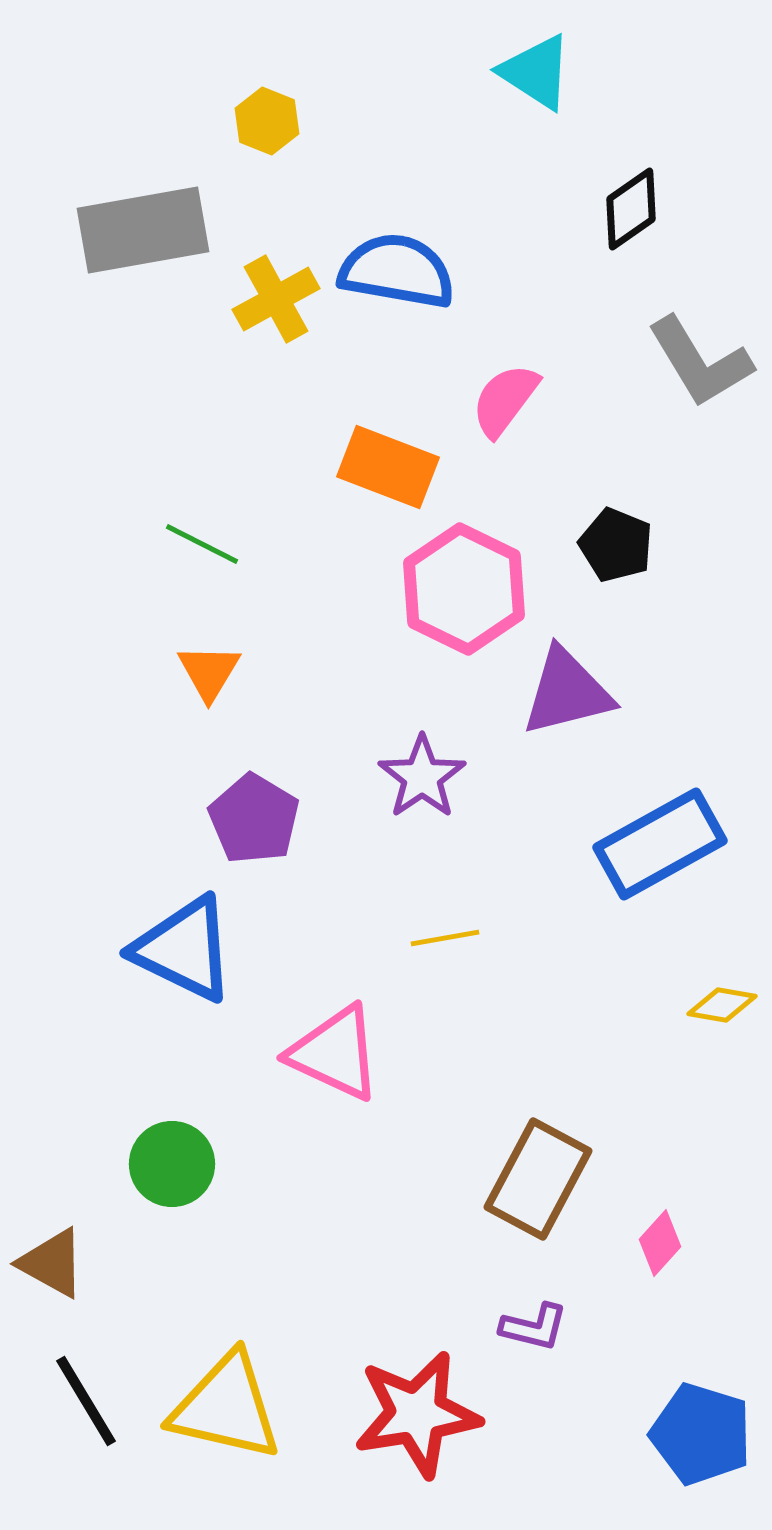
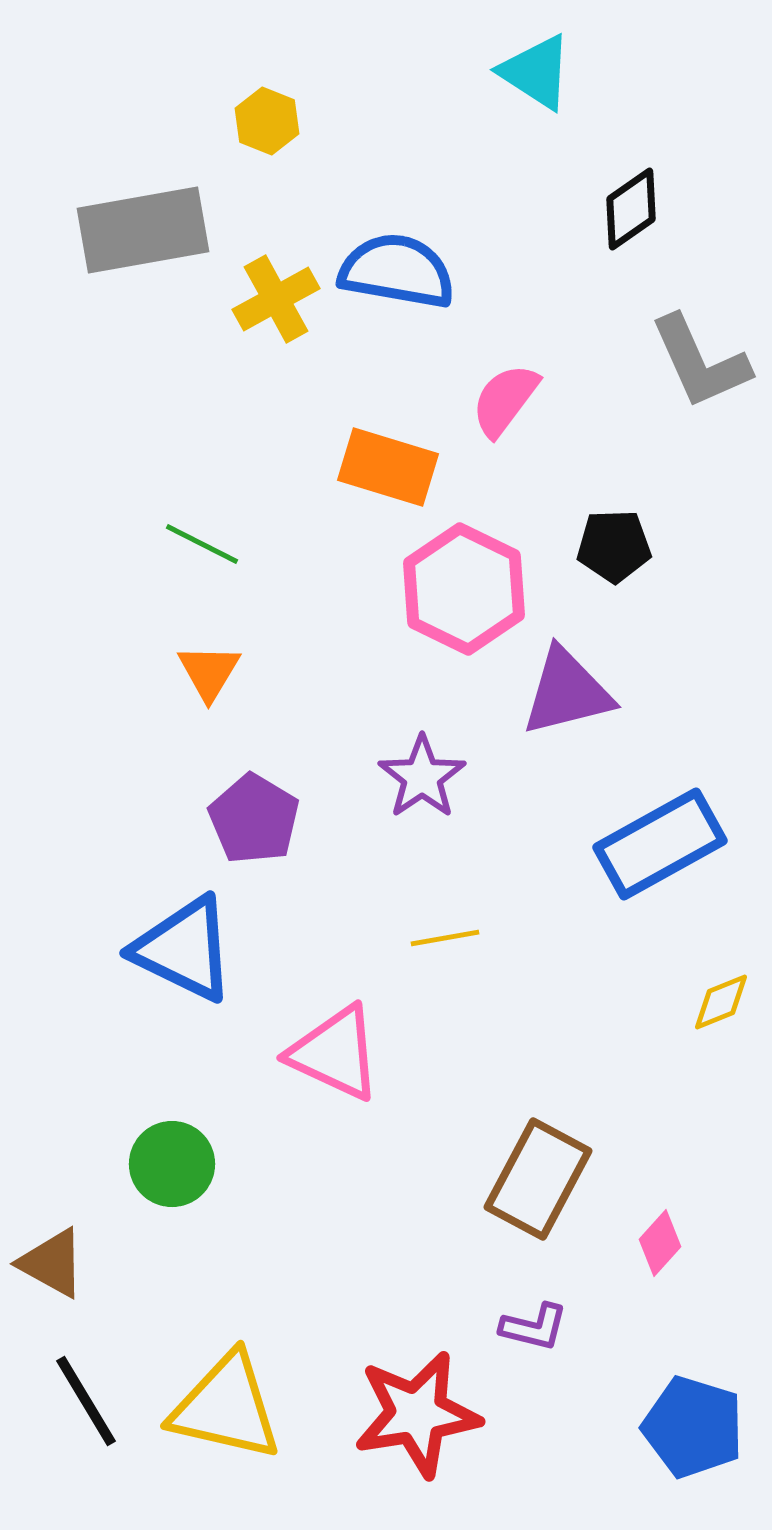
gray L-shape: rotated 7 degrees clockwise
orange rectangle: rotated 4 degrees counterclockwise
black pentagon: moved 2 px left, 1 px down; rotated 24 degrees counterclockwise
yellow diamond: moved 1 px left, 3 px up; rotated 32 degrees counterclockwise
blue pentagon: moved 8 px left, 7 px up
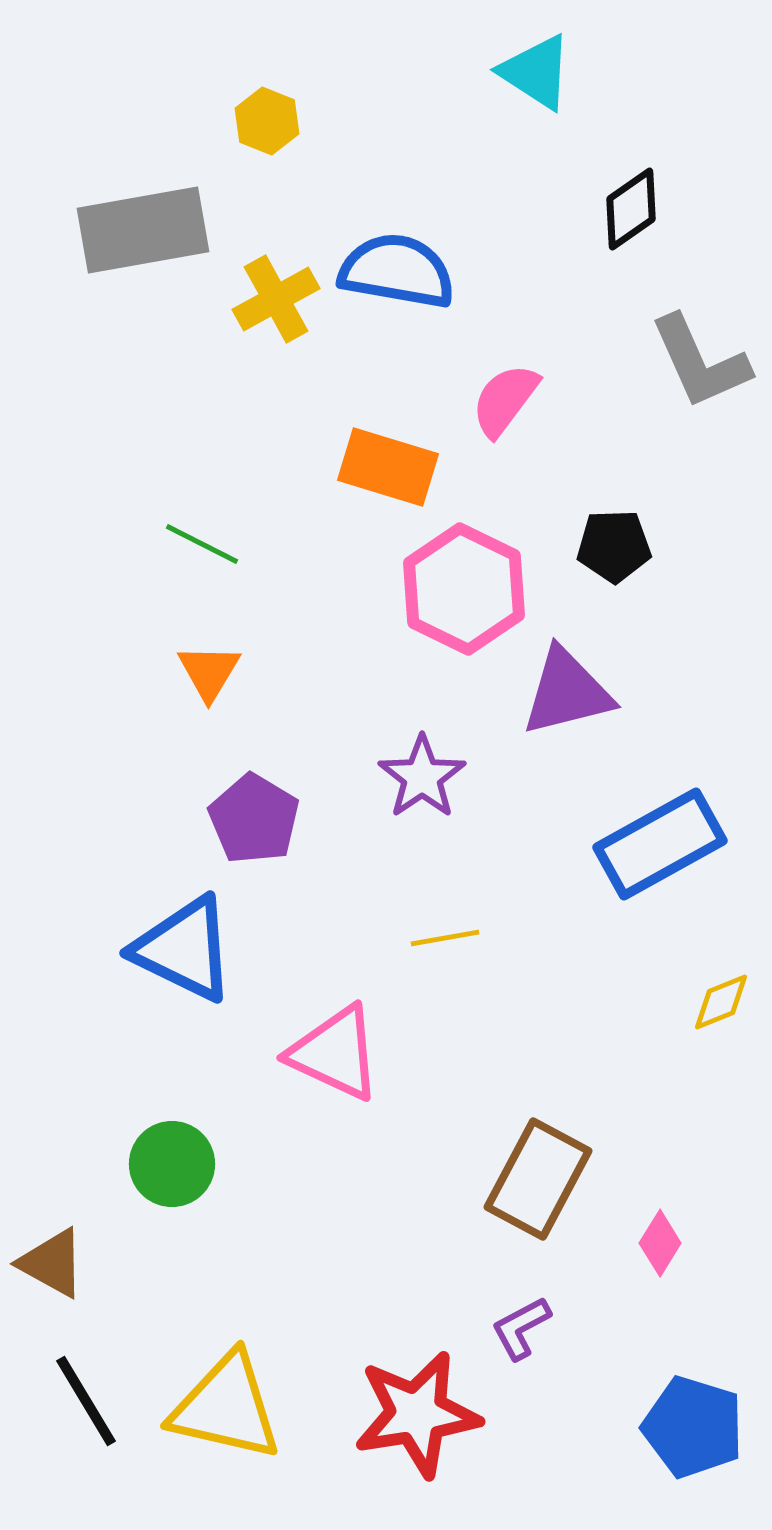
pink diamond: rotated 10 degrees counterclockwise
purple L-shape: moved 13 px left, 1 px down; rotated 138 degrees clockwise
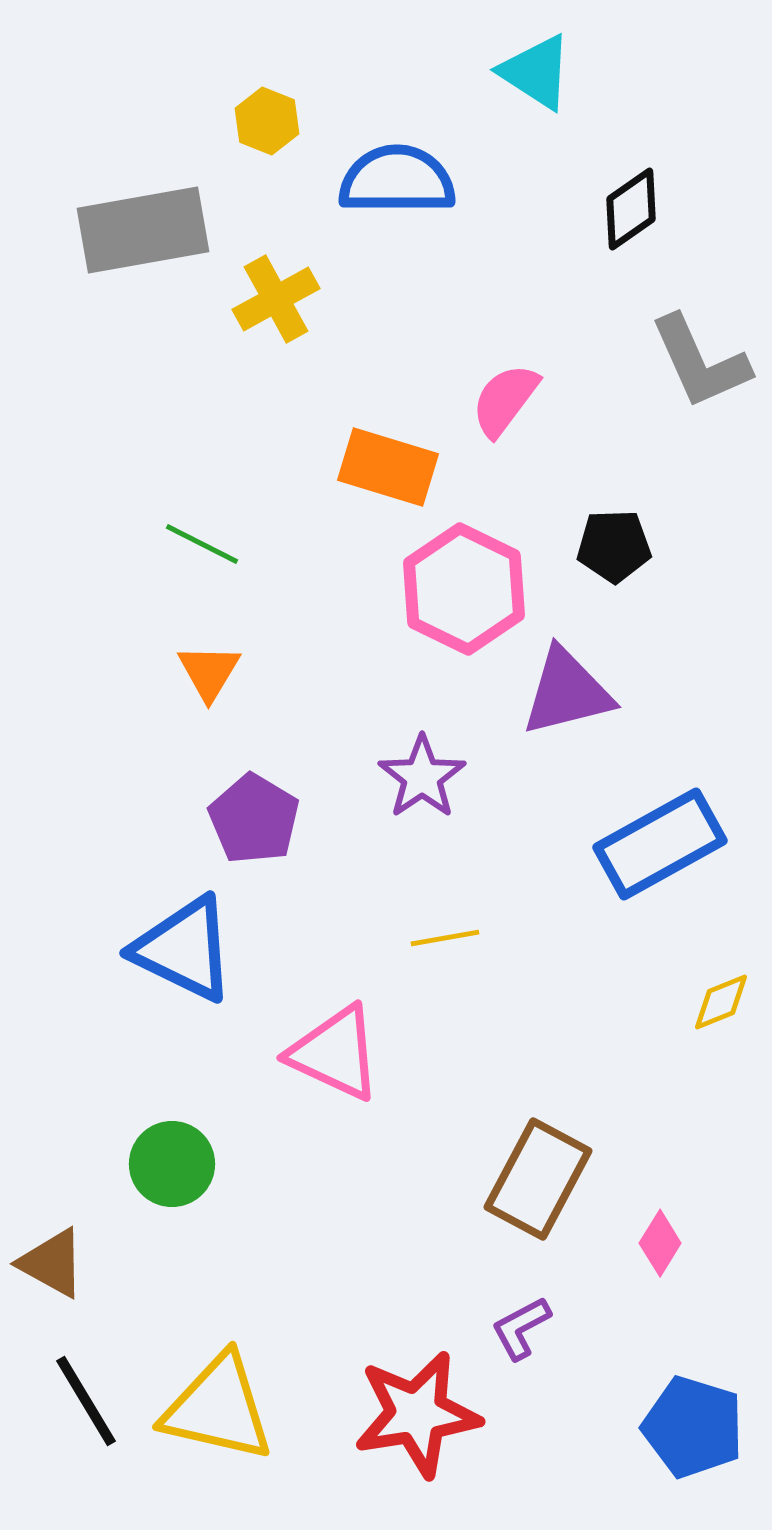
blue semicircle: moved 91 px up; rotated 10 degrees counterclockwise
yellow triangle: moved 8 px left, 1 px down
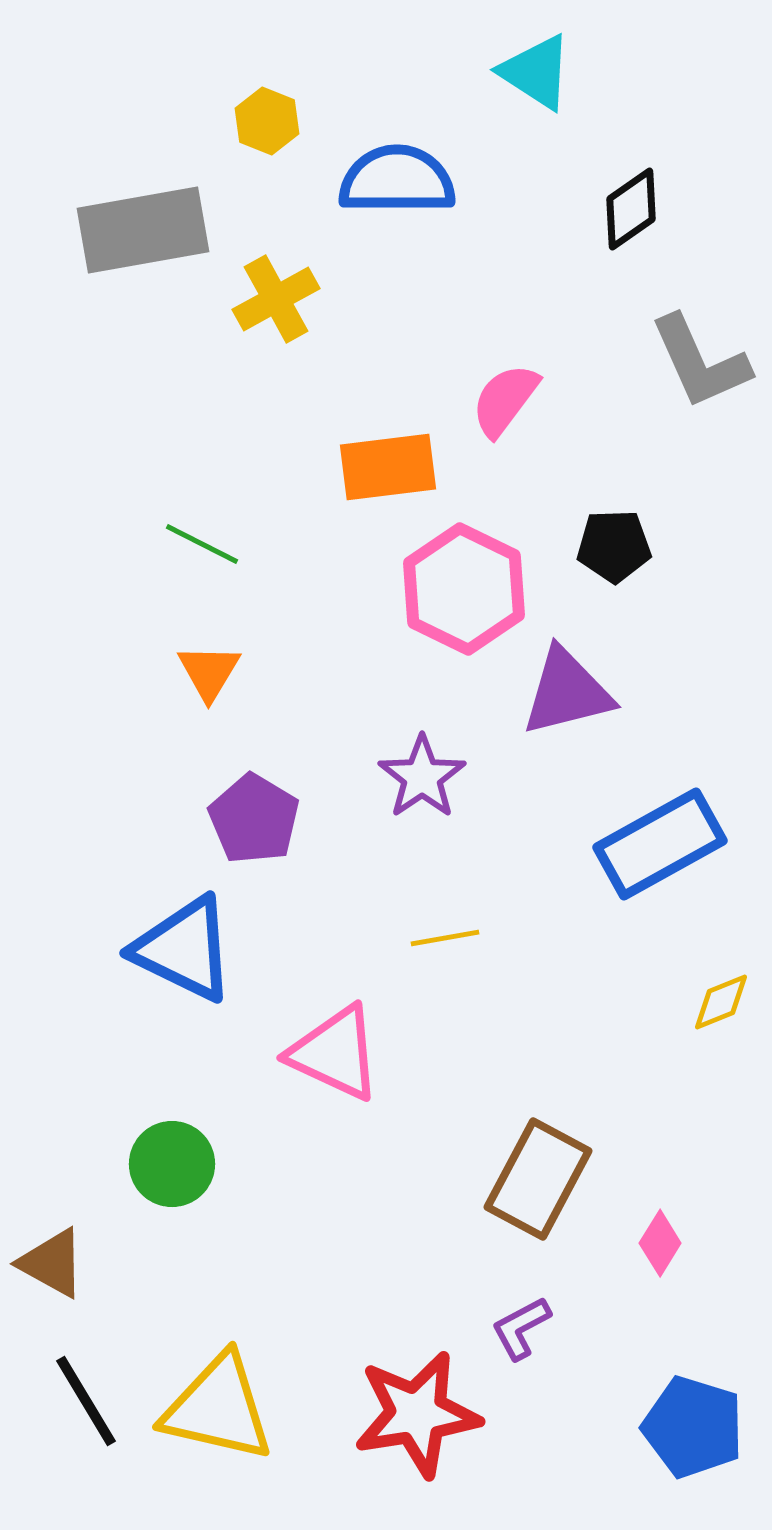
orange rectangle: rotated 24 degrees counterclockwise
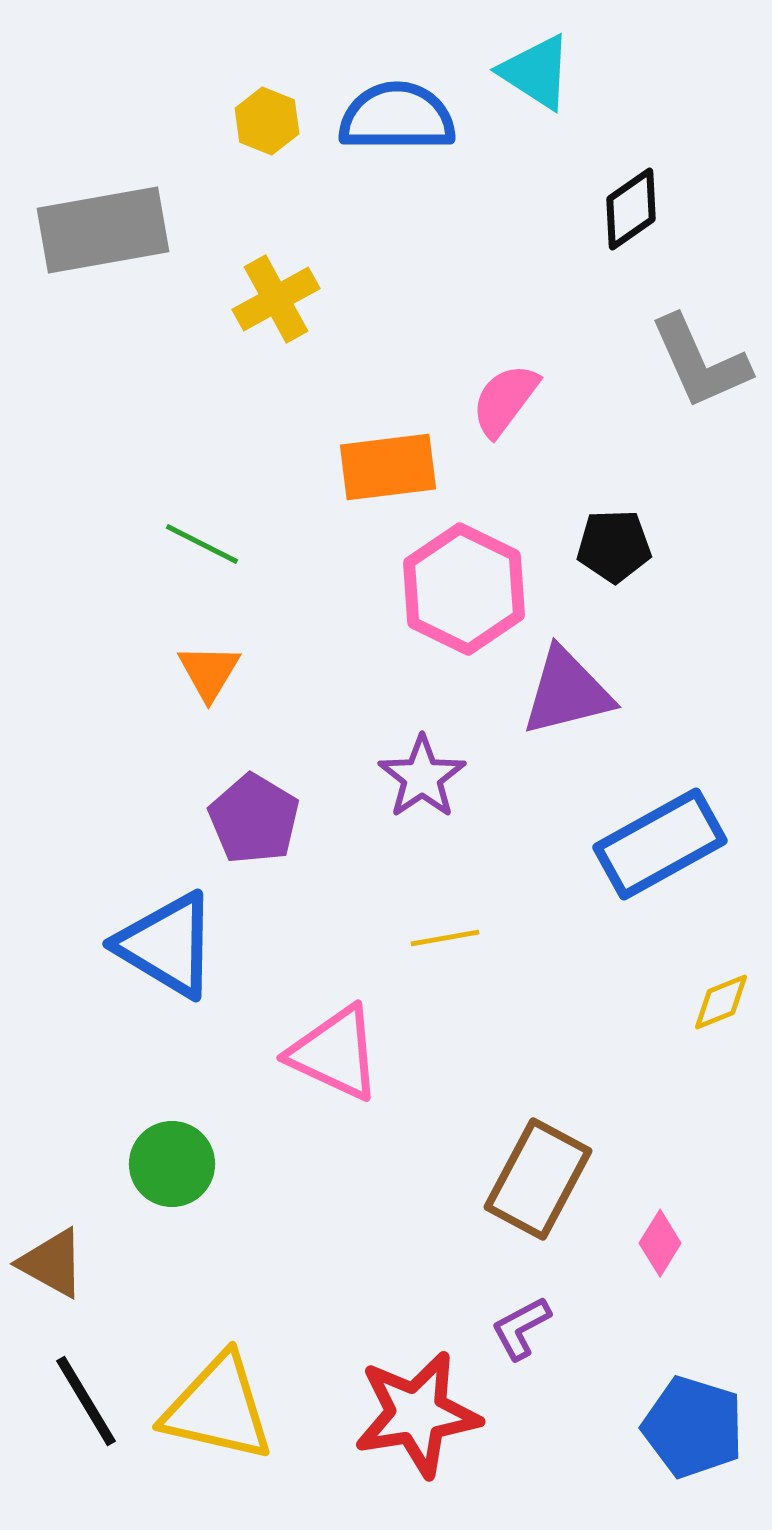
blue semicircle: moved 63 px up
gray rectangle: moved 40 px left
blue triangle: moved 17 px left, 4 px up; rotated 5 degrees clockwise
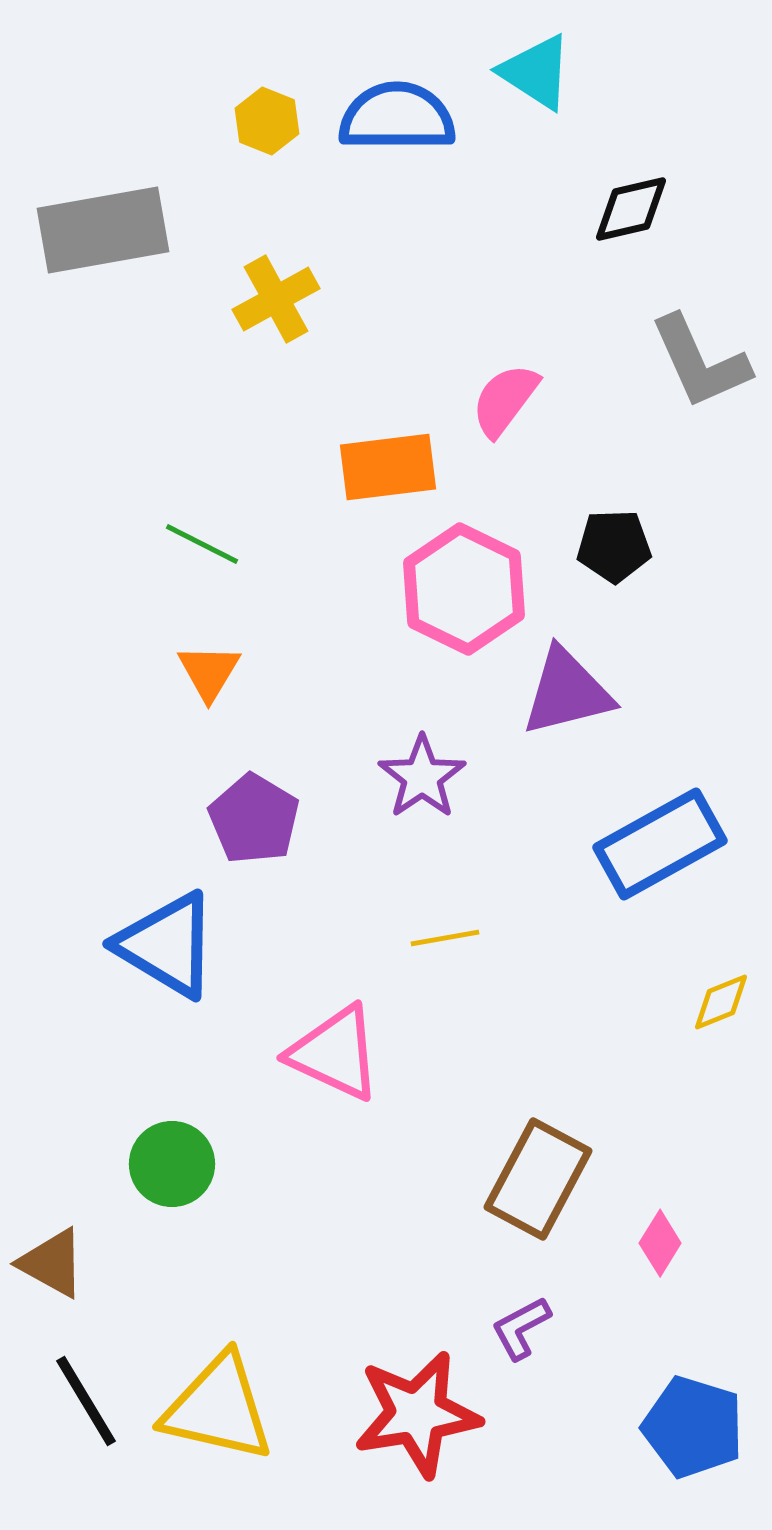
black diamond: rotated 22 degrees clockwise
